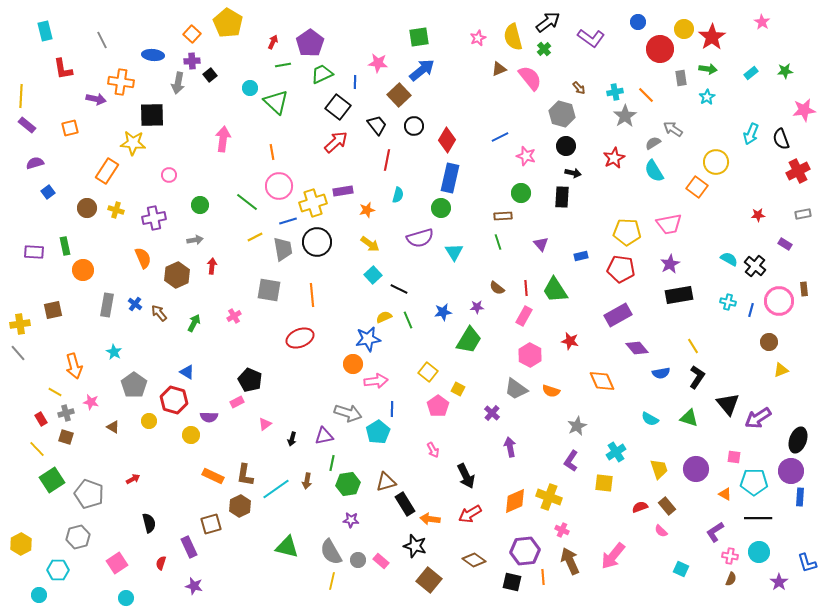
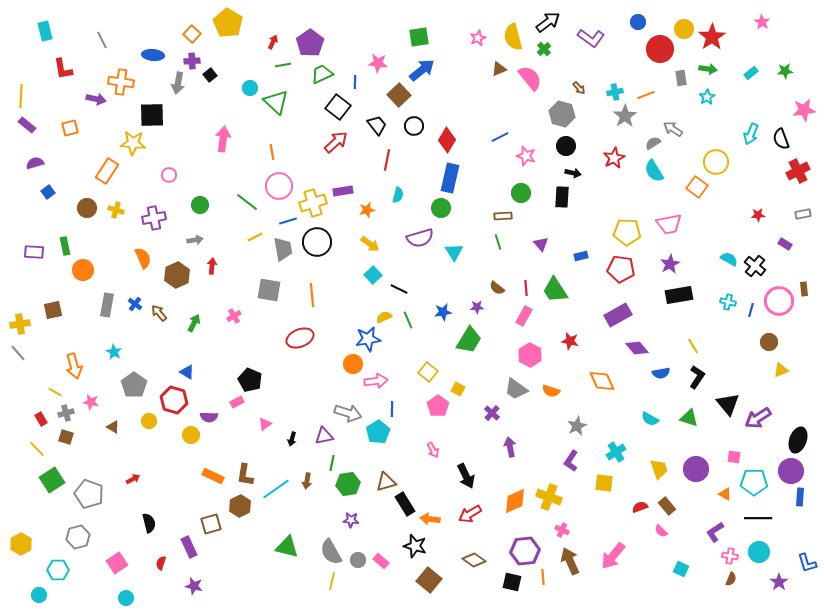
orange line at (646, 95): rotated 66 degrees counterclockwise
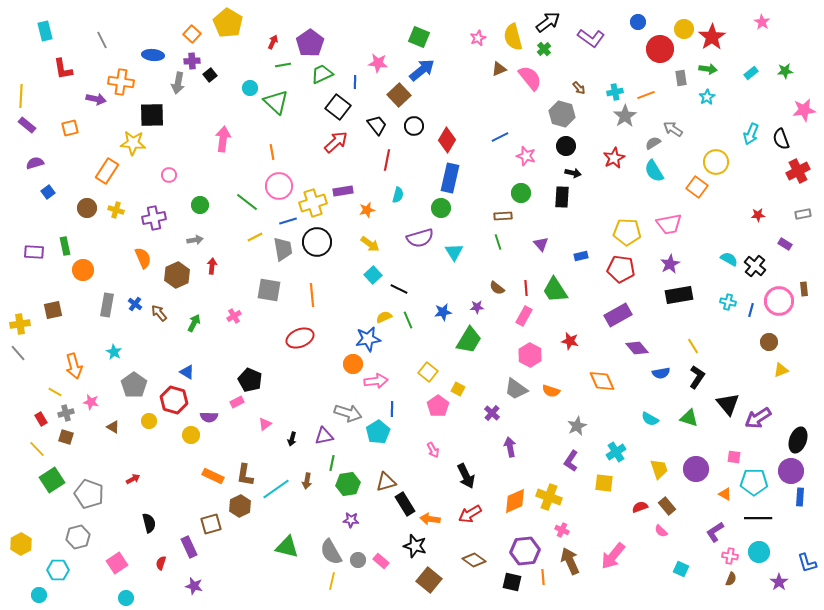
green square at (419, 37): rotated 30 degrees clockwise
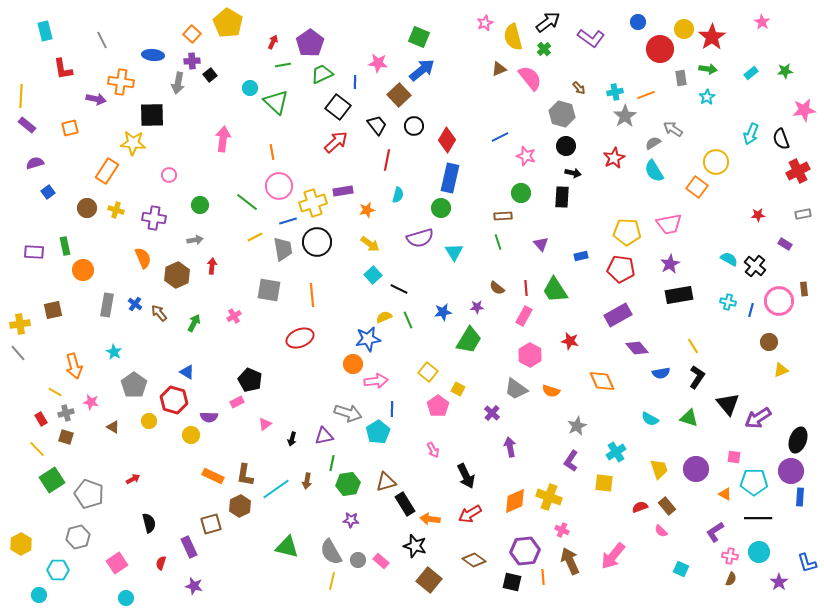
pink star at (478, 38): moved 7 px right, 15 px up
purple cross at (154, 218): rotated 20 degrees clockwise
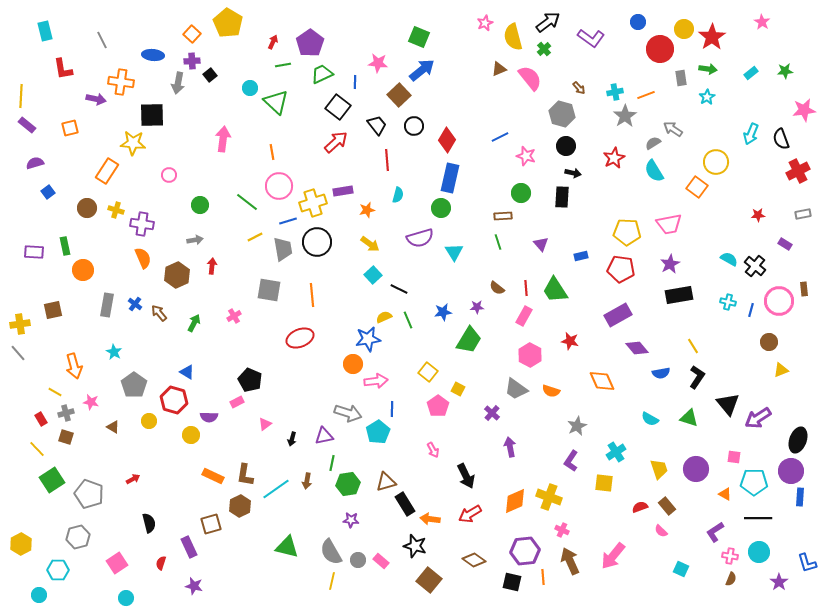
red line at (387, 160): rotated 15 degrees counterclockwise
purple cross at (154, 218): moved 12 px left, 6 px down
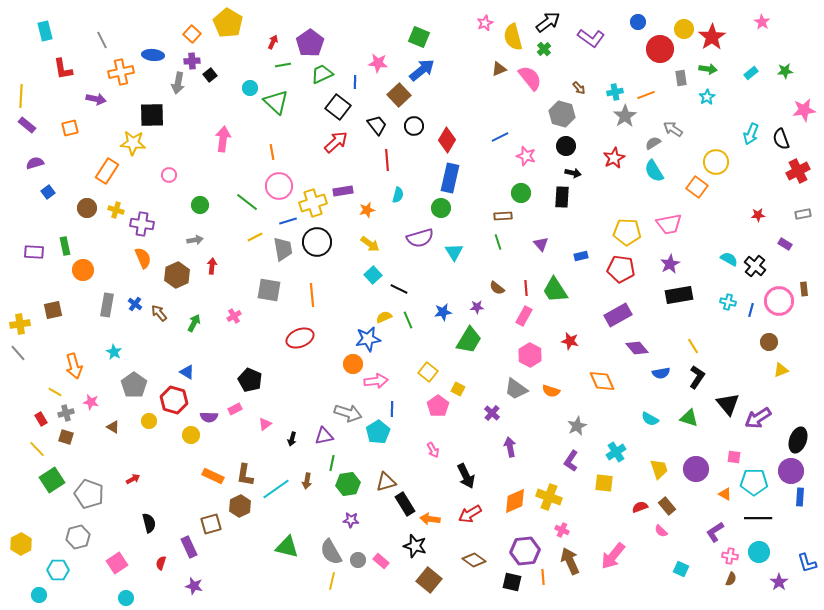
orange cross at (121, 82): moved 10 px up; rotated 20 degrees counterclockwise
pink rectangle at (237, 402): moved 2 px left, 7 px down
